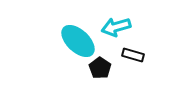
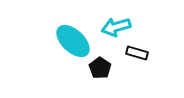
cyan ellipse: moved 5 px left
black rectangle: moved 4 px right, 2 px up
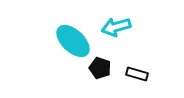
black rectangle: moved 21 px down
black pentagon: rotated 15 degrees counterclockwise
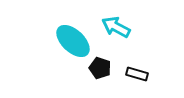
cyan arrow: rotated 44 degrees clockwise
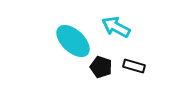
black pentagon: moved 1 px right, 1 px up
black rectangle: moved 3 px left, 8 px up
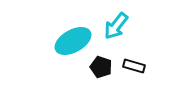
cyan arrow: moved 1 px up; rotated 80 degrees counterclockwise
cyan ellipse: rotated 72 degrees counterclockwise
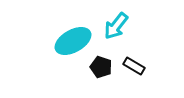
black rectangle: rotated 15 degrees clockwise
